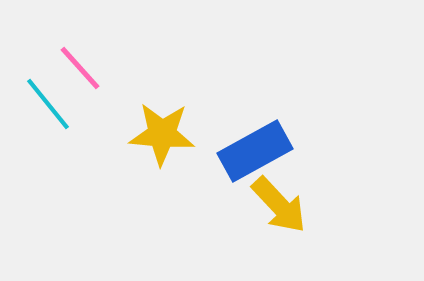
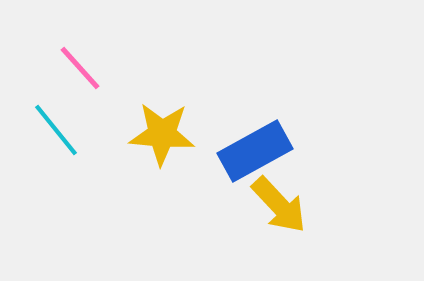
cyan line: moved 8 px right, 26 px down
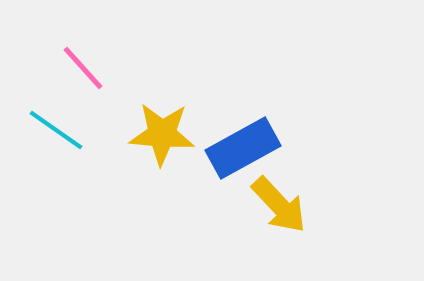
pink line: moved 3 px right
cyan line: rotated 16 degrees counterclockwise
blue rectangle: moved 12 px left, 3 px up
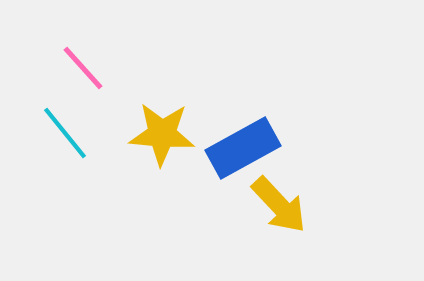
cyan line: moved 9 px right, 3 px down; rotated 16 degrees clockwise
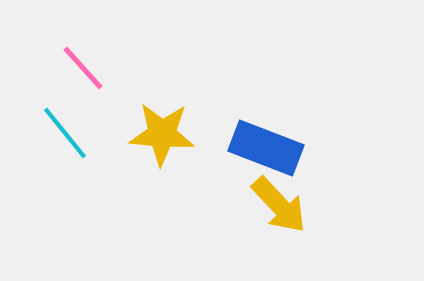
blue rectangle: moved 23 px right; rotated 50 degrees clockwise
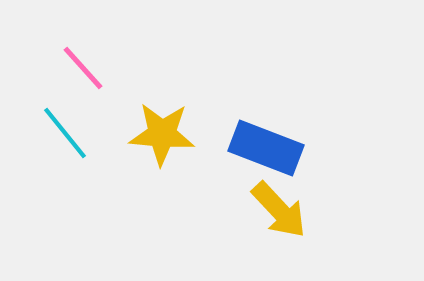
yellow arrow: moved 5 px down
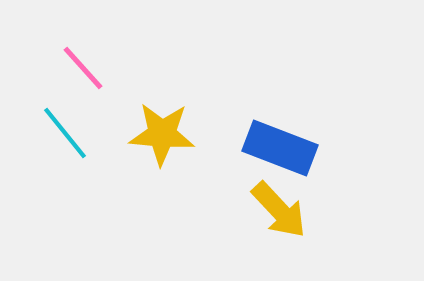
blue rectangle: moved 14 px right
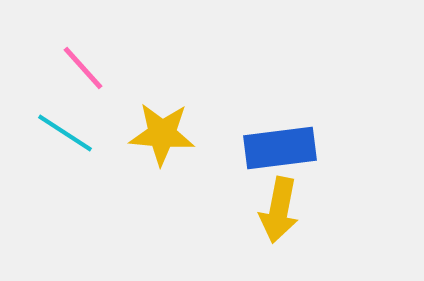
cyan line: rotated 18 degrees counterclockwise
blue rectangle: rotated 28 degrees counterclockwise
yellow arrow: rotated 54 degrees clockwise
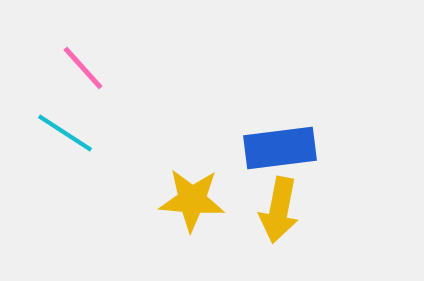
yellow star: moved 30 px right, 66 px down
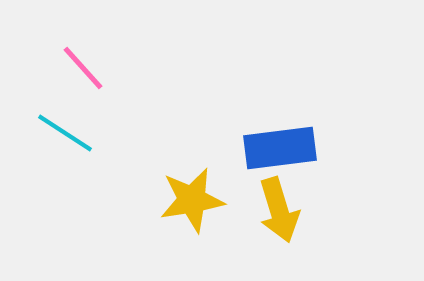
yellow star: rotated 14 degrees counterclockwise
yellow arrow: rotated 28 degrees counterclockwise
